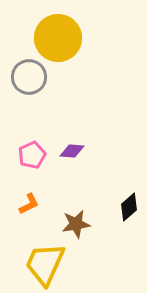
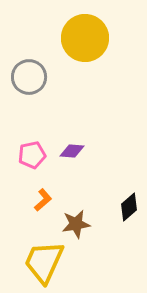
yellow circle: moved 27 px right
pink pentagon: rotated 12 degrees clockwise
orange L-shape: moved 14 px right, 4 px up; rotated 15 degrees counterclockwise
yellow trapezoid: moved 1 px left, 2 px up
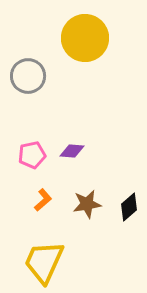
gray circle: moved 1 px left, 1 px up
brown star: moved 11 px right, 20 px up
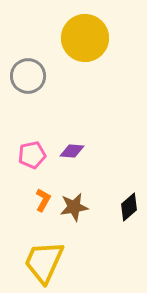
orange L-shape: rotated 20 degrees counterclockwise
brown star: moved 13 px left, 3 px down
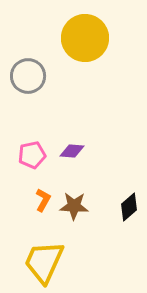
brown star: moved 1 px up; rotated 12 degrees clockwise
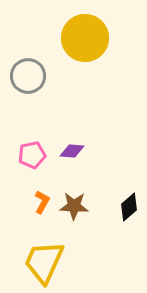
orange L-shape: moved 1 px left, 2 px down
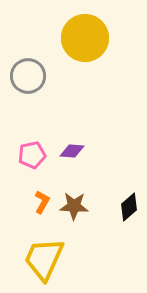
yellow trapezoid: moved 3 px up
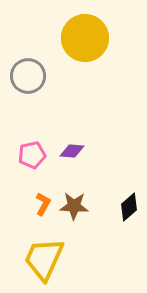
orange L-shape: moved 1 px right, 2 px down
